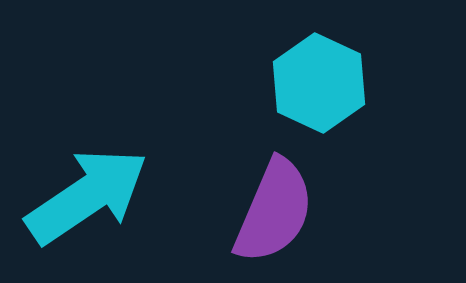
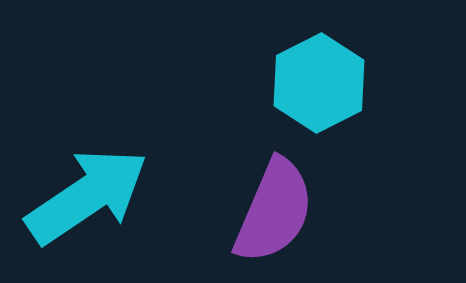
cyan hexagon: rotated 8 degrees clockwise
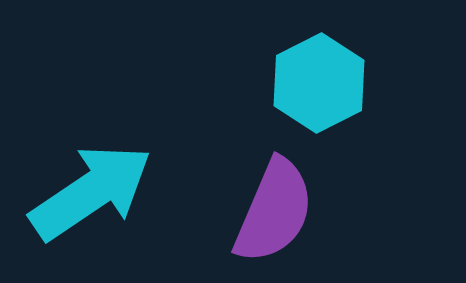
cyan arrow: moved 4 px right, 4 px up
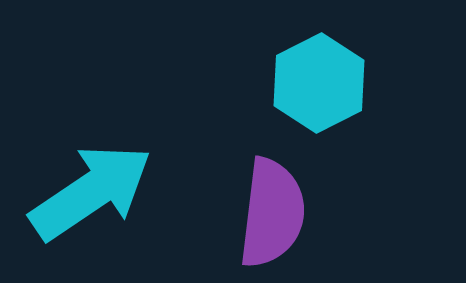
purple semicircle: moved 2 px left, 2 px down; rotated 16 degrees counterclockwise
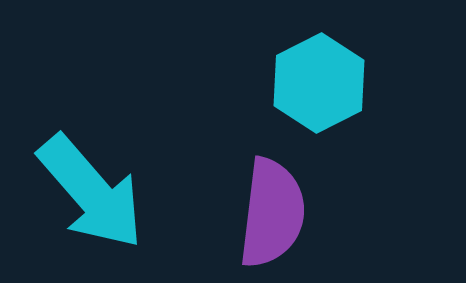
cyan arrow: rotated 83 degrees clockwise
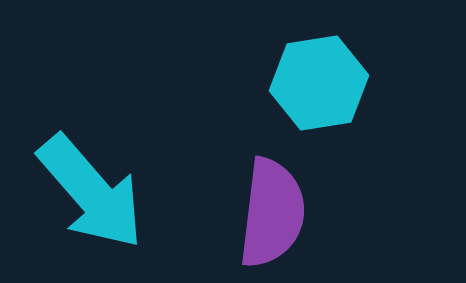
cyan hexagon: rotated 18 degrees clockwise
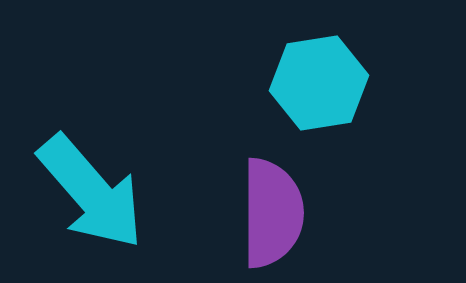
purple semicircle: rotated 7 degrees counterclockwise
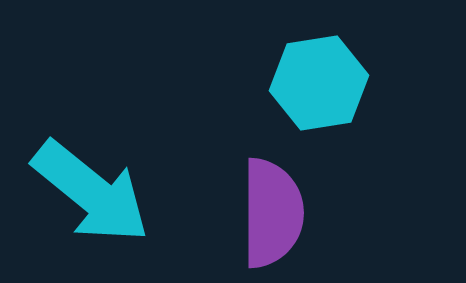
cyan arrow: rotated 10 degrees counterclockwise
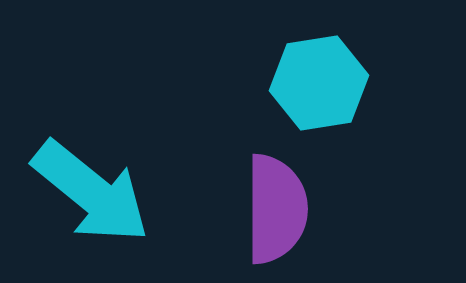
purple semicircle: moved 4 px right, 4 px up
